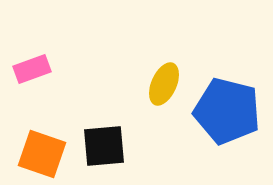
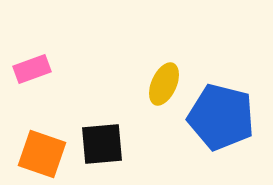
blue pentagon: moved 6 px left, 6 px down
black square: moved 2 px left, 2 px up
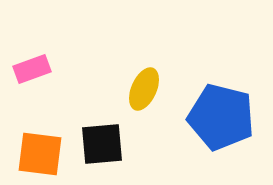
yellow ellipse: moved 20 px left, 5 px down
orange square: moved 2 px left; rotated 12 degrees counterclockwise
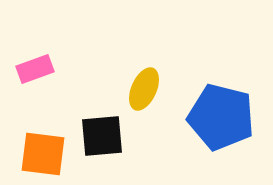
pink rectangle: moved 3 px right
black square: moved 8 px up
orange square: moved 3 px right
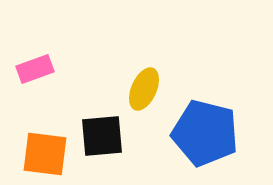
blue pentagon: moved 16 px left, 16 px down
orange square: moved 2 px right
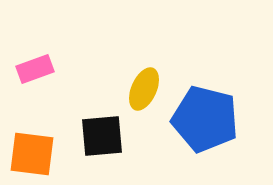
blue pentagon: moved 14 px up
orange square: moved 13 px left
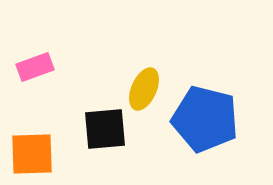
pink rectangle: moved 2 px up
black square: moved 3 px right, 7 px up
orange square: rotated 9 degrees counterclockwise
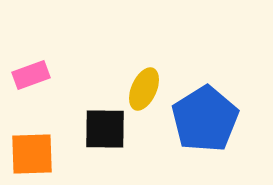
pink rectangle: moved 4 px left, 8 px down
blue pentagon: rotated 26 degrees clockwise
black square: rotated 6 degrees clockwise
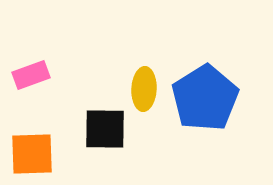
yellow ellipse: rotated 21 degrees counterclockwise
blue pentagon: moved 21 px up
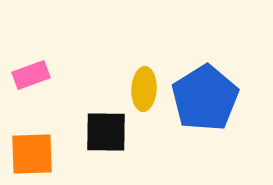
black square: moved 1 px right, 3 px down
